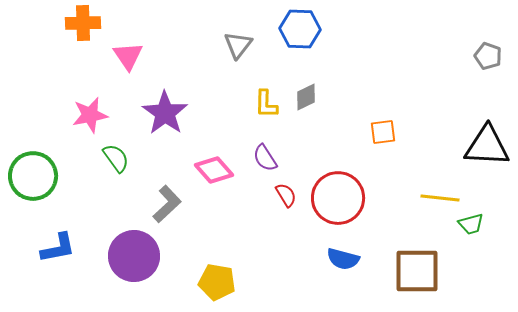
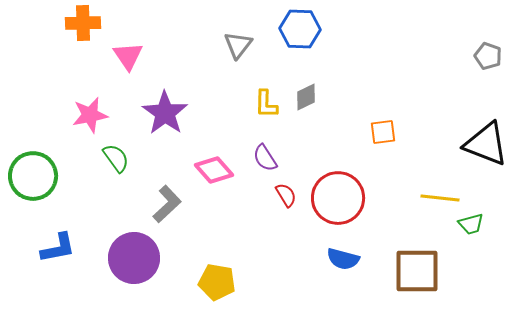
black triangle: moved 1 px left, 2 px up; rotated 18 degrees clockwise
purple circle: moved 2 px down
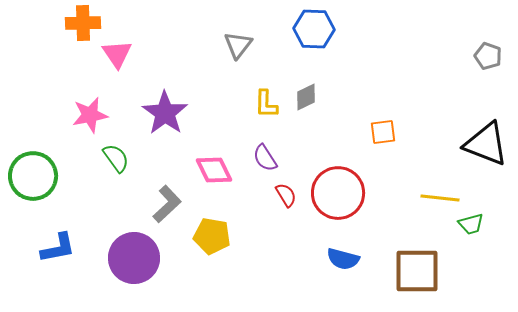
blue hexagon: moved 14 px right
pink triangle: moved 11 px left, 2 px up
pink diamond: rotated 15 degrees clockwise
red circle: moved 5 px up
yellow pentagon: moved 5 px left, 46 px up
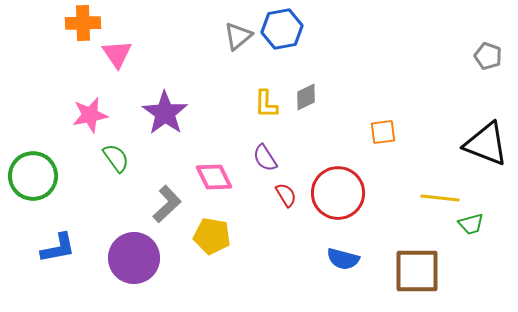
blue hexagon: moved 32 px left; rotated 12 degrees counterclockwise
gray triangle: moved 9 px up; rotated 12 degrees clockwise
pink diamond: moved 7 px down
